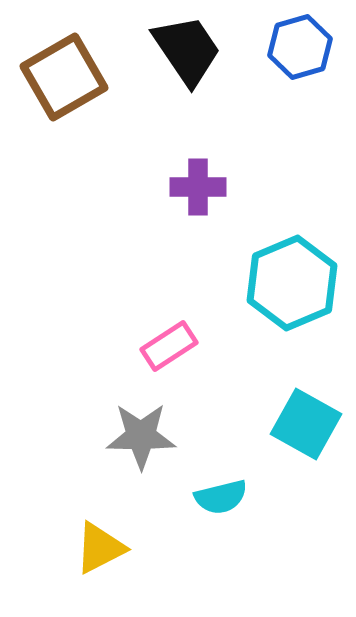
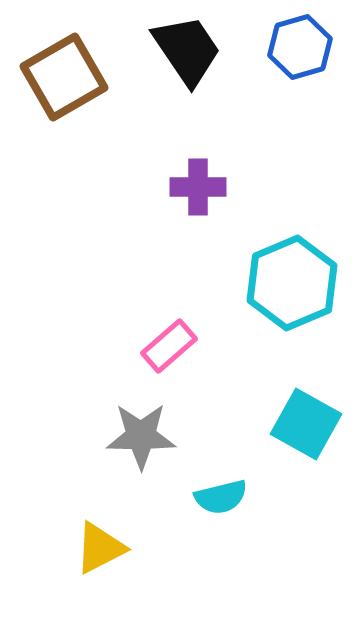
pink rectangle: rotated 8 degrees counterclockwise
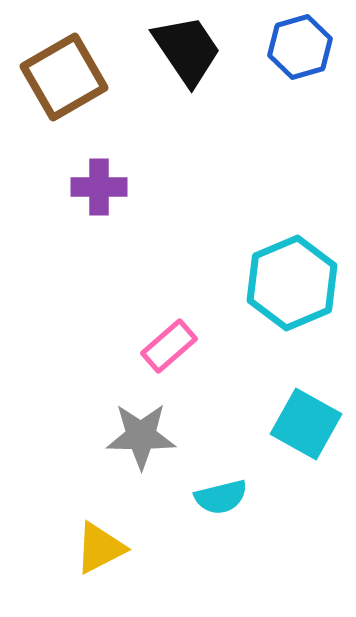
purple cross: moved 99 px left
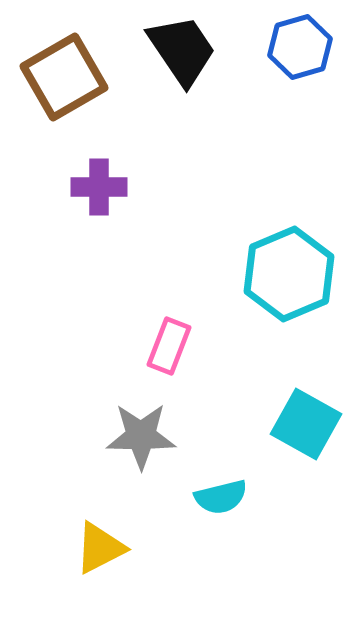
black trapezoid: moved 5 px left
cyan hexagon: moved 3 px left, 9 px up
pink rectangle: rotated 28 degrees counterclockwise
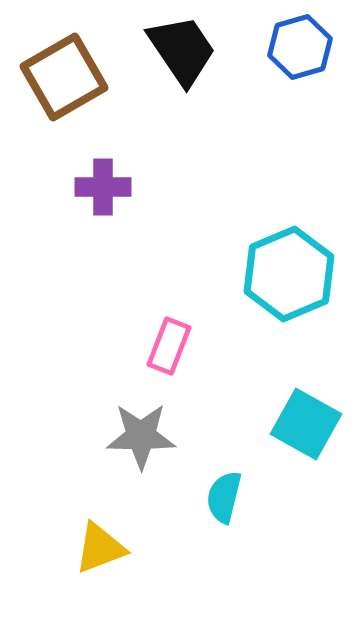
purple cross: moved 4 px right
cyan semicircle: moved 3 px right; rotated 118 degrees clockwise
yellow triangle: rotated 6 degrees clockwise
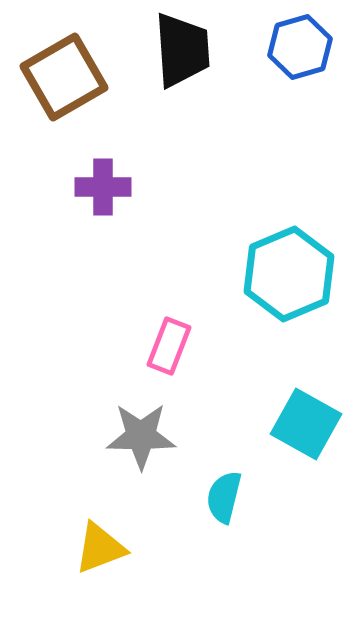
black trapezoid: rotated 30 degrees clockwise
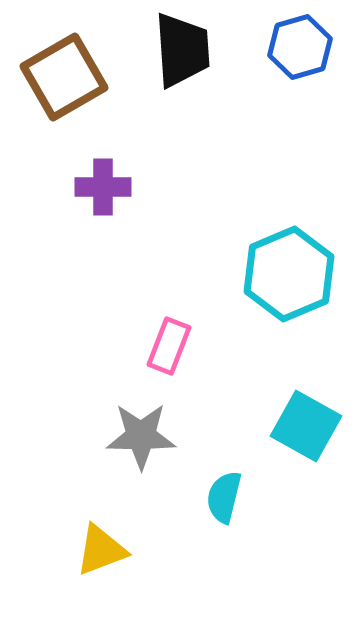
cyan square: moved 2 px down
yellow triangle: moved 1 px right, 2 px down
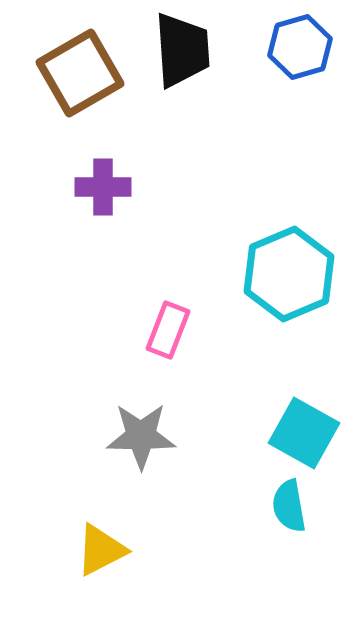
brown square: moved 16 px right, 4 px up
pink rectangle: moved 1 px left, 16 px up
cyan square: moved 2 px left, 7 px down
cyan semicircle: moved 65 px right, 9 px down; rotated 24 degrees counterclockwise
yellow triangle: rotated 6 degrees counterclockwise
